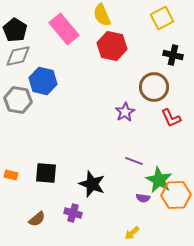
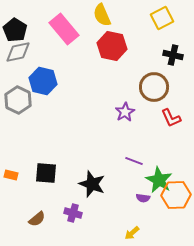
gray diamond: moved 4 px up
gray hexagon: rotated 16 degrees clockwise
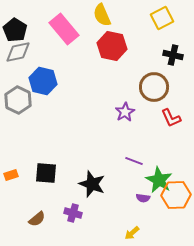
orange rectangle: rotated 32 degrees counterclockwise
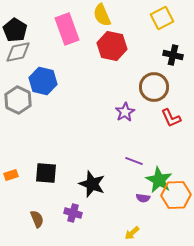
pink rectangle: moved 3 px right; rotated 20 degrees clockwise
brown semicircle: rotated 72 degrees counterclockwise
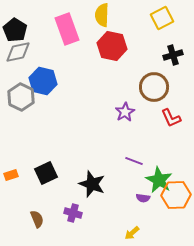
yellow semicircle: rotated 25 degrees clockwise
black cross: rotated 30 degrees counterclockwise
gray hexagon: moved 3 px right, 3 px up
black square: rotated 30 degrees counterclockwise
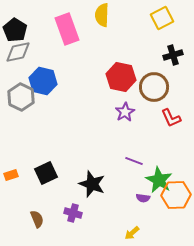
red hexagon: moved 9 px right, 31 px down
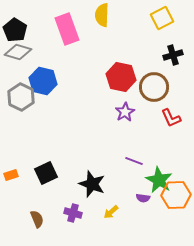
gray diamond: rotated 28 degrees clockwise
yellow arrow: moved 21 px left, 21 px up
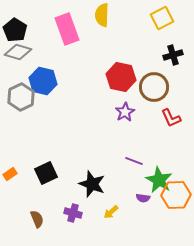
gray hexagon: rotated 8 degrees clockwise
orange rectangle: moved 1 px left, 1 px up; rotated 16 degrees counterclockwise
